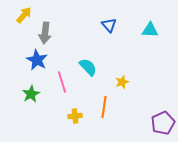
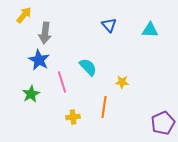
blue star: moved 2 px right
yellow star: rotated 24 degrees clockwise
yellow cross: moved 2 px left, 1 px down
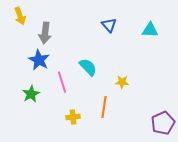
yellow arrow: moved 4 px left, 1 px down; rotated 120 degrees clockwise
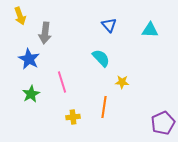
blue star: moved 10 px left, 1 px up
cyan semicircle: moved 13 px right, 9 px up
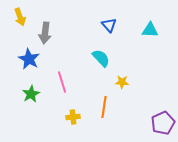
yellow arrow: moved 1 px down
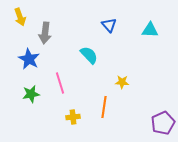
cyan semicircle: moved 12 px left, 3 px up
pink line: moved 2 px left, 1 px down
green star: rotated 18 degrees clockwise
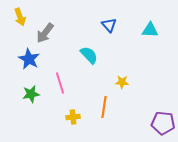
gray arrow: rotated 30 degrees clockwise
purple pentagon: rotated 30 degrees clockwise
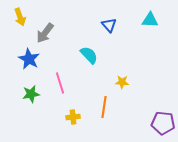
cyan triangle: moved 10 px up
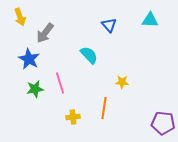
green star: moved 4 px right, 5 px up
orange line: moved 1 px down
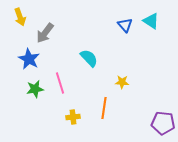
cyan triangle: moved 1 px right, 1 px down; rotated 30 degrees clockwise
blue triangle: moved 16 px right
cyan semicircle: moved 3 px down
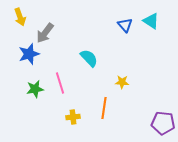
blue star: moved 5 px up; rotated 25 degrees clockwise
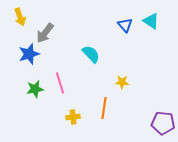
cyan semicircle: moved 2 px right, 4 px up
